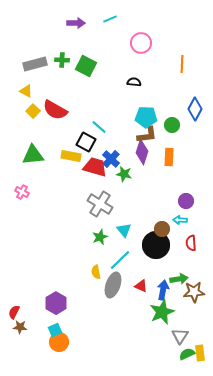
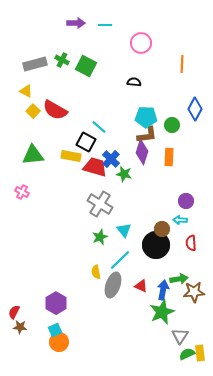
cyan line at (110, 19): moved 5 px left, 6 px down; rotated 24 degrees clockwise
green cross at (62, 60): rotated 24 degrees clockwise
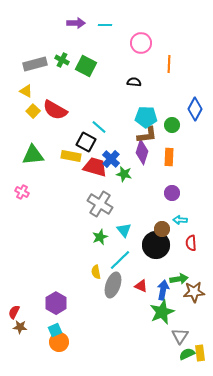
orange line at (182, 64): moved 13 px left
purple circle at (186, 201): moved 14 px left, 8 px up
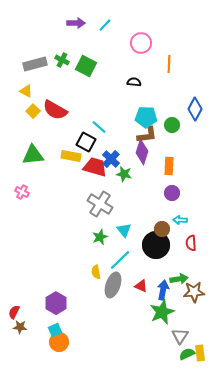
cyan line at (105, 25): rotated 48 degrees counterclockwise
orange rectangle at (169, 157): moved 9 px down
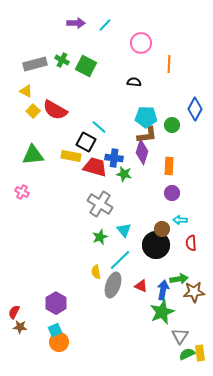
blue cross at (111, 159): moved 3 px right, 1 px up; rotated 36 degrees counterclockwise
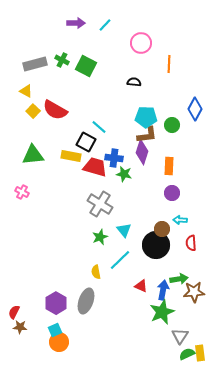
gray ellipse at (113, 285): moved 27 px left, 16 px down
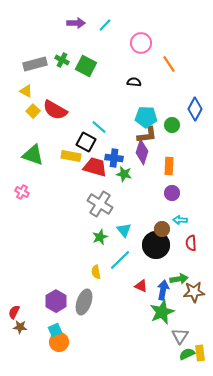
orange line at (169, 64): rotated 36 degrees counterclockwise
green triangle at (33, 155): rotated 25 degrees clockwise
gray ellipse at (86, 301): moved 2 px left, 1 px down
purple hexagon at (56, 303): moved 2 px up
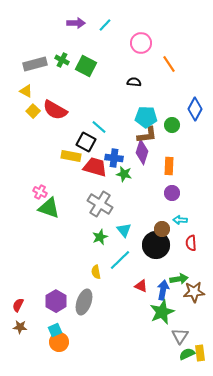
green triangle at (33, 155): moved 16 px right, 53 px down
pink cross at (22, 192): moved 18 px right
red semicircle at (14, 312): moved 4 px right, 7 px up
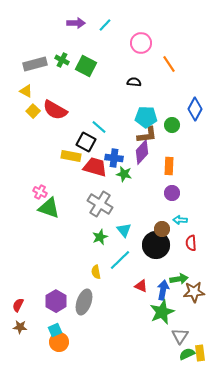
purple diamond at (142, 152): rotated 25 degrees clockwise
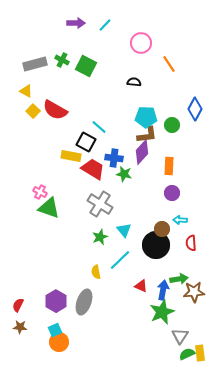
red trapezoid at (95, 167): moved 2 px left, 2 px down; rotated 15 degrees clockwise
